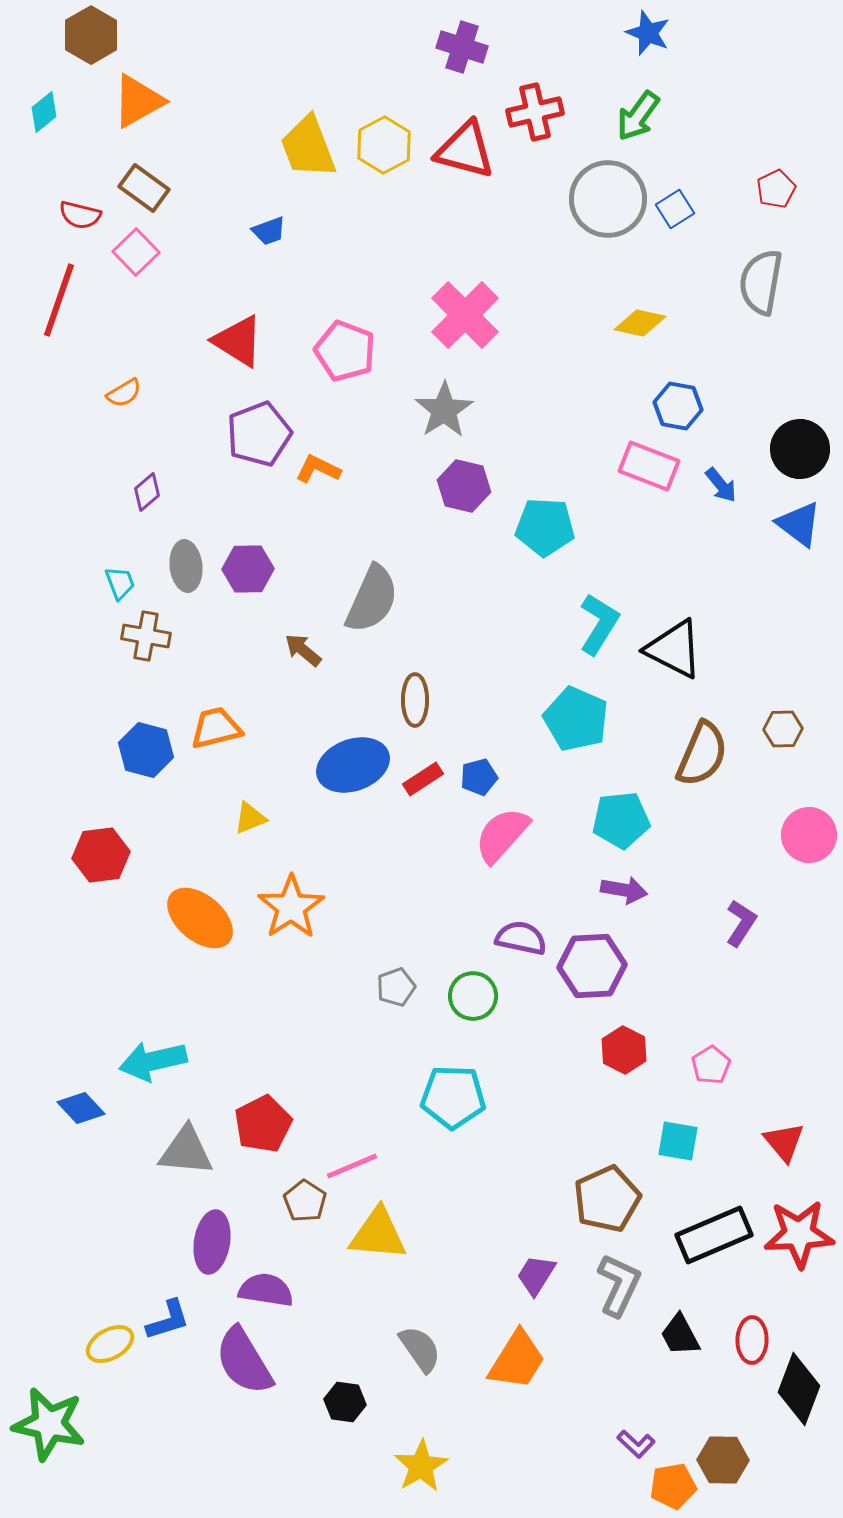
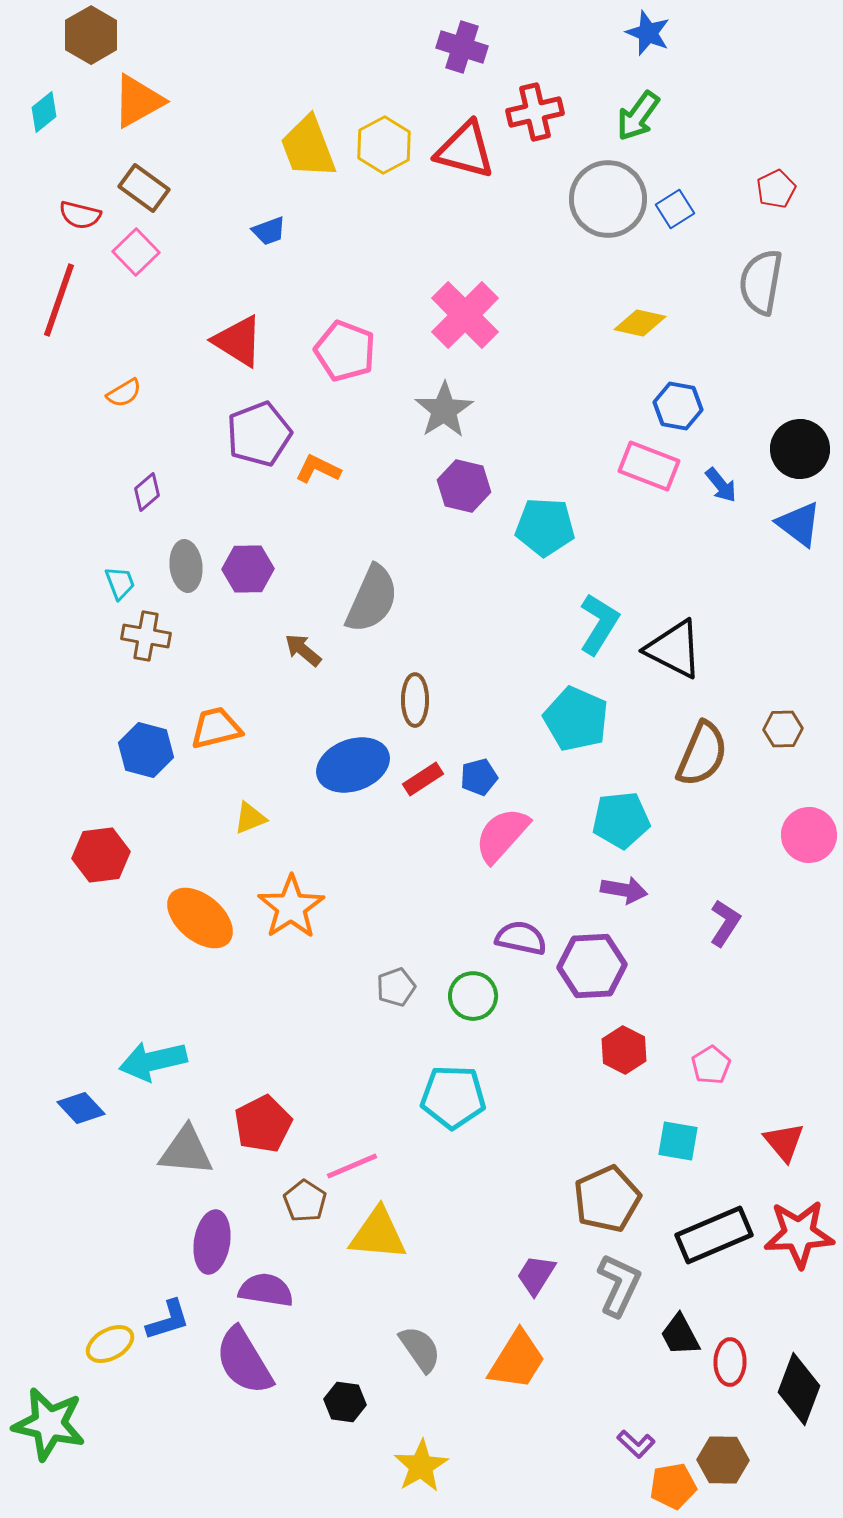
purple L-shape at (741, 923): moved 16 px left
red ellipse at (752, 1340): moved 22 px left, 22 px down
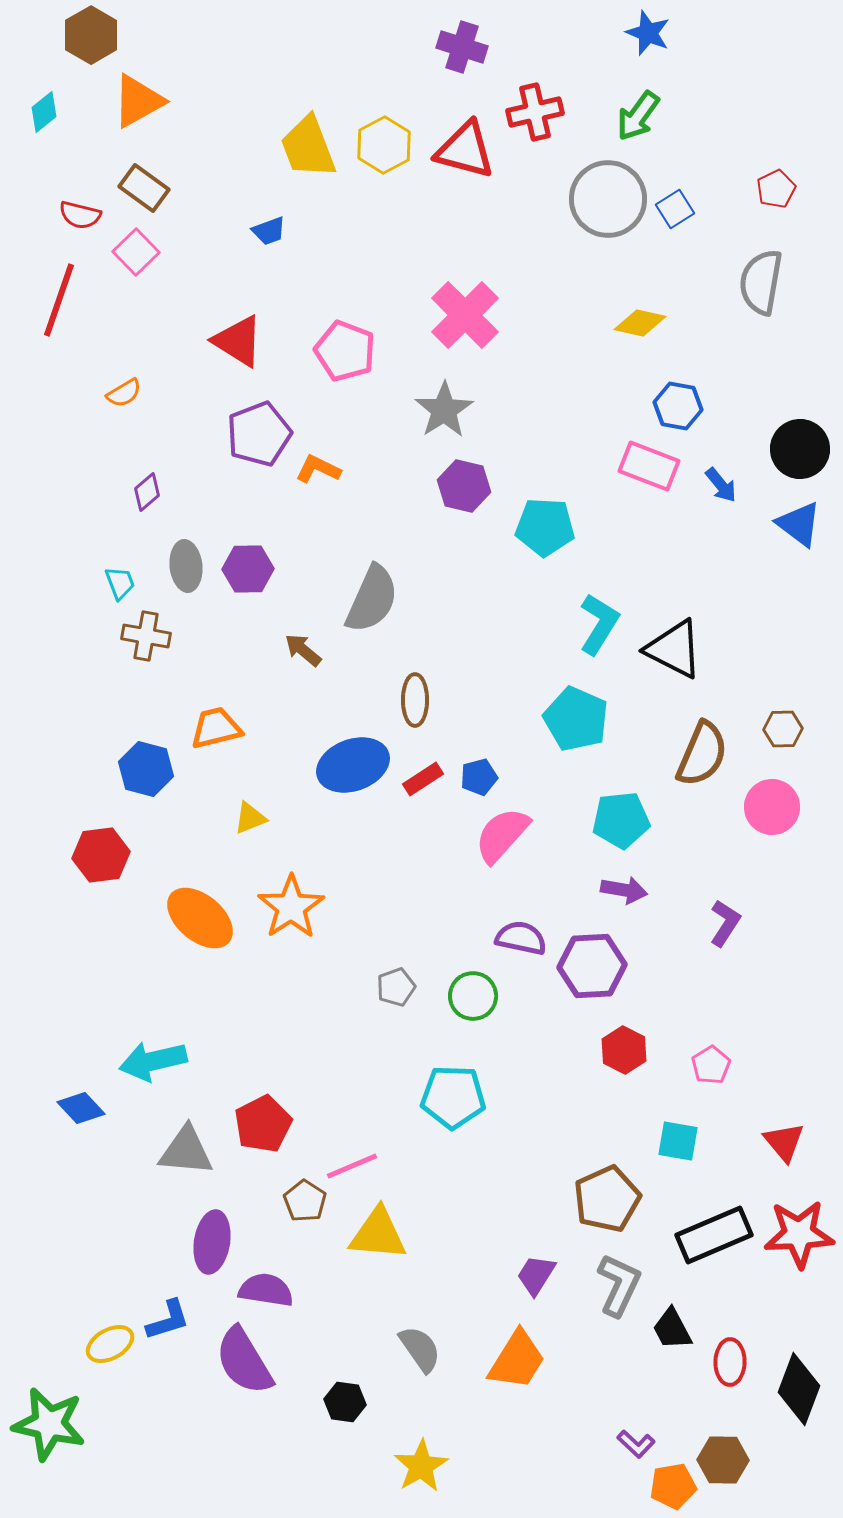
blue hexagon at (146, 750): moved 19 px down
pink circle at (809, 835): moved 37 px left, 28 px up
black trapezoid at (680, 1335): moved 8 px left, 6 px up
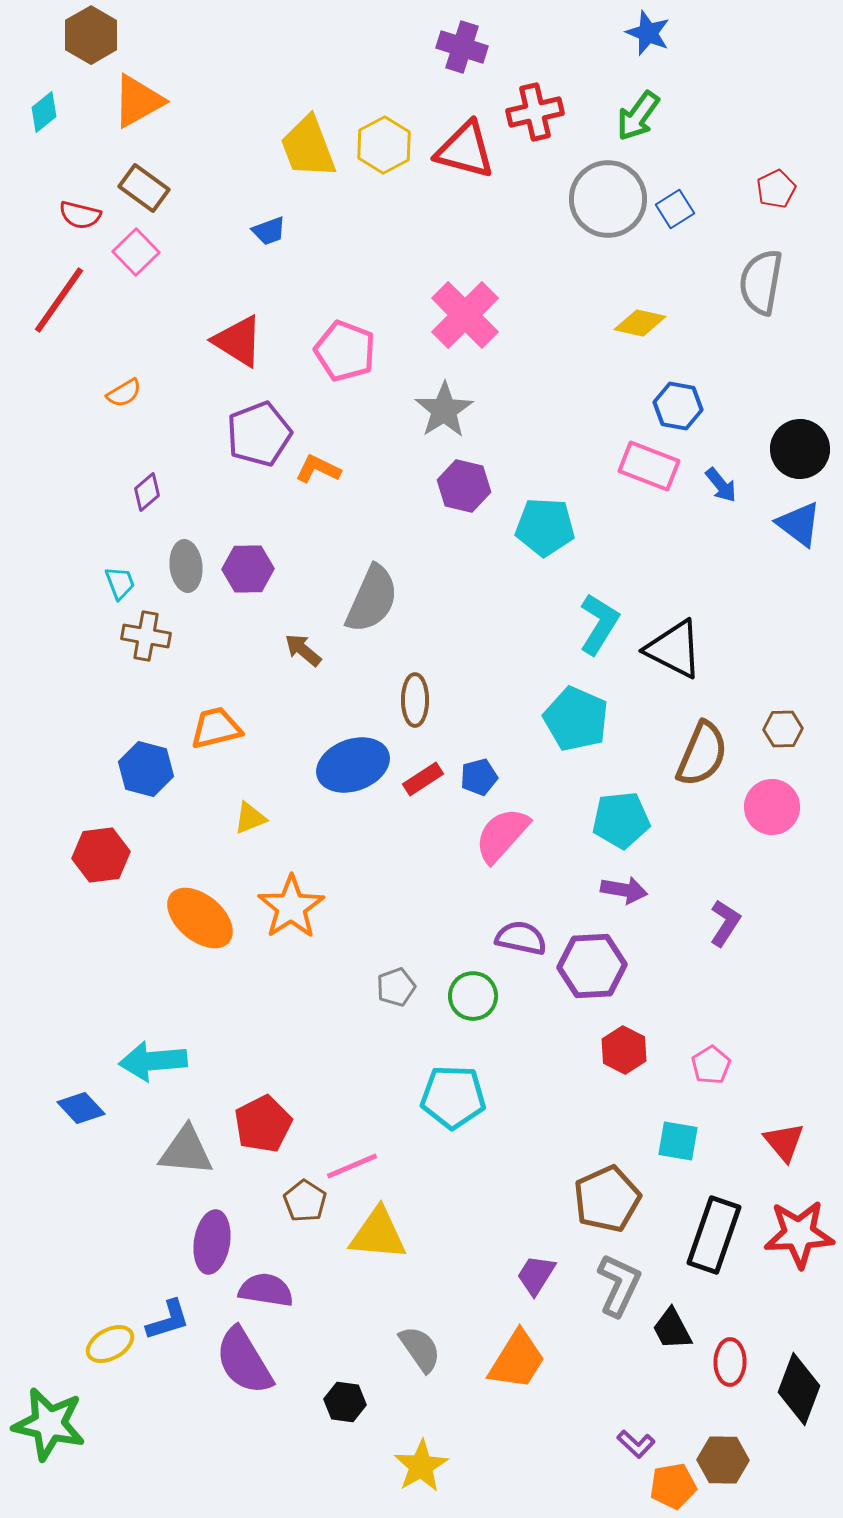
red line at (59, 300): rotated 16 degrees clockwise
cyan arrow at (153, 1061): rotated 8 degrees clockwise
black rectangle at (714, 1235): rotated 48 degrees counterclockwise
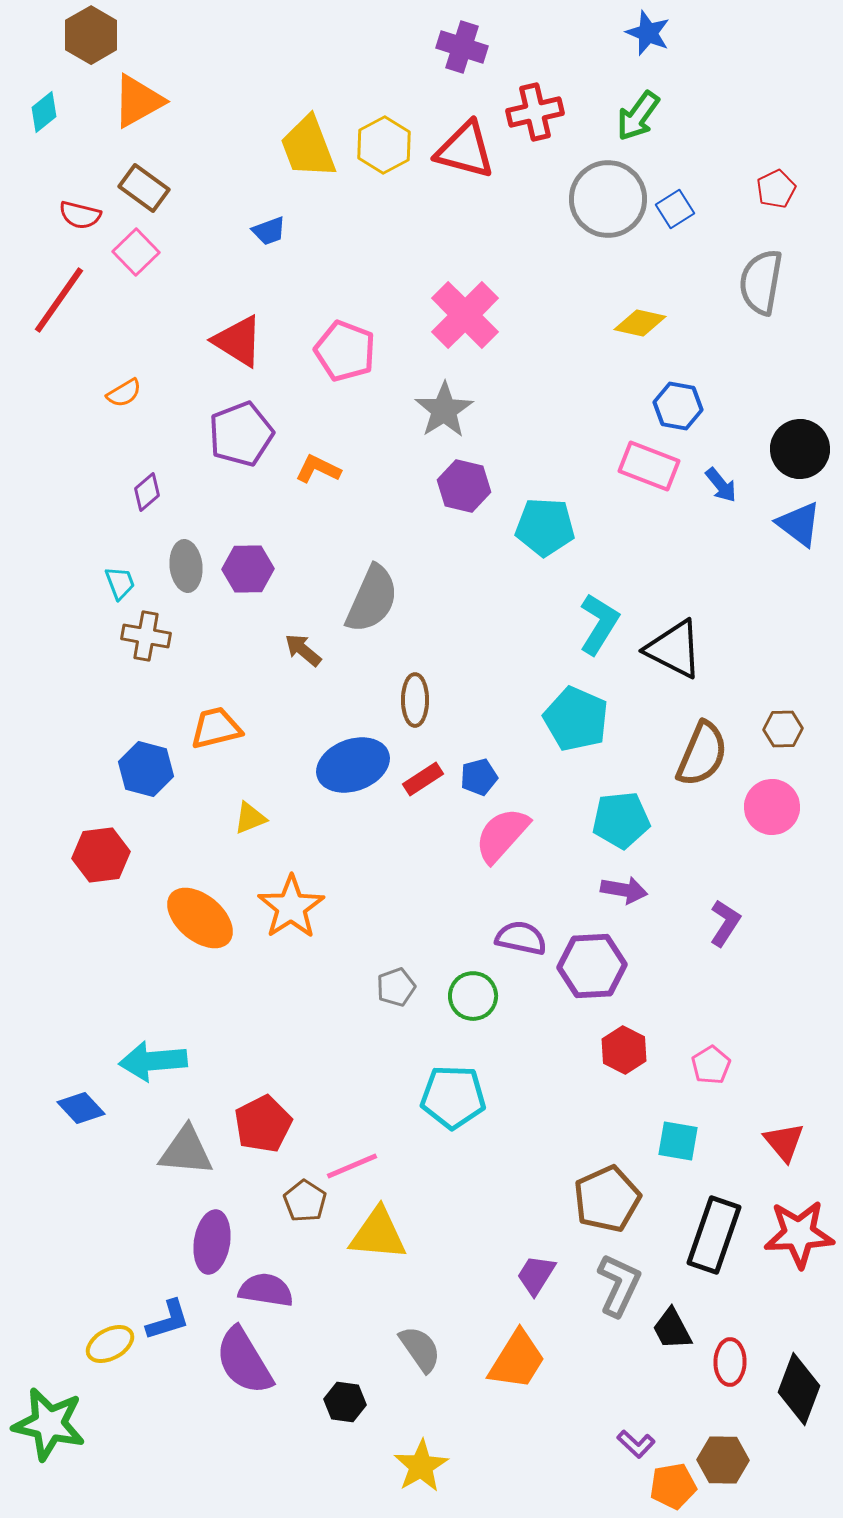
purple pentagon at (259, 434): moved 18 px left
